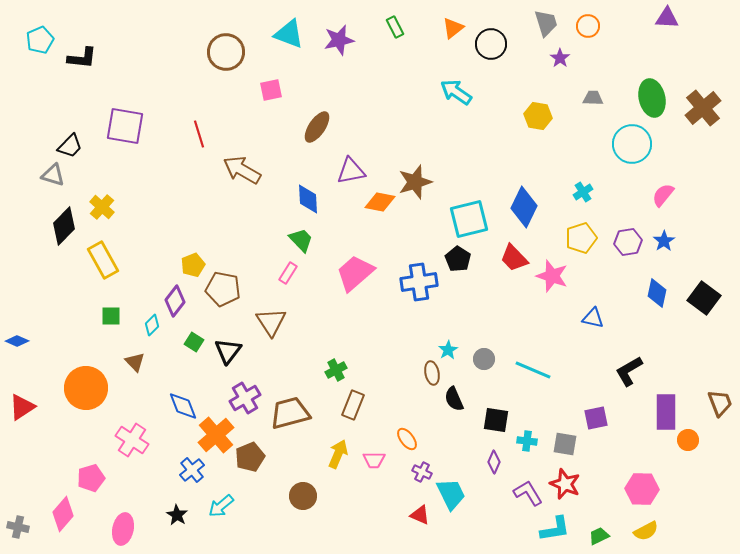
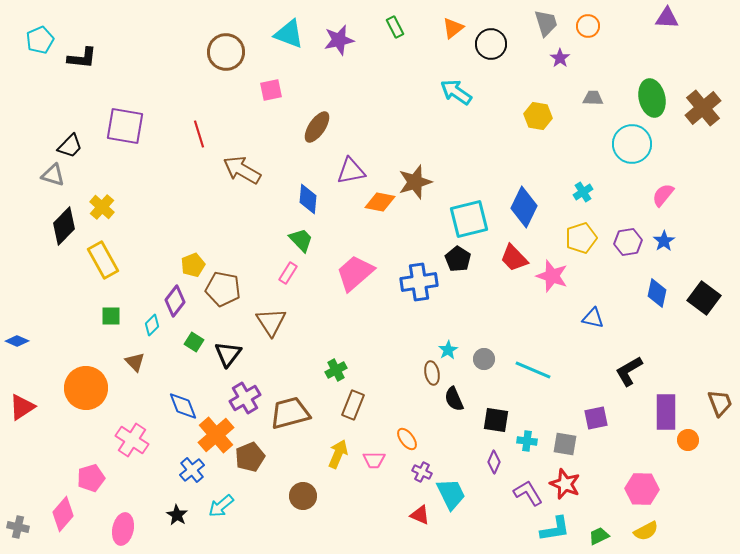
blue diamond at (308, 199): rotated 8 degrees clockwise
black triangle at (228, 351): moved 3 px down
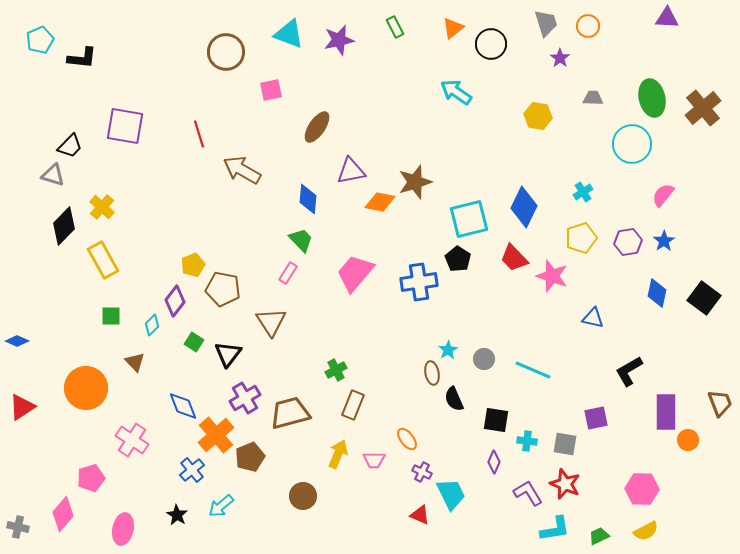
pink trapezoid at (355, 273): rotated 9 degrees counterclockwise
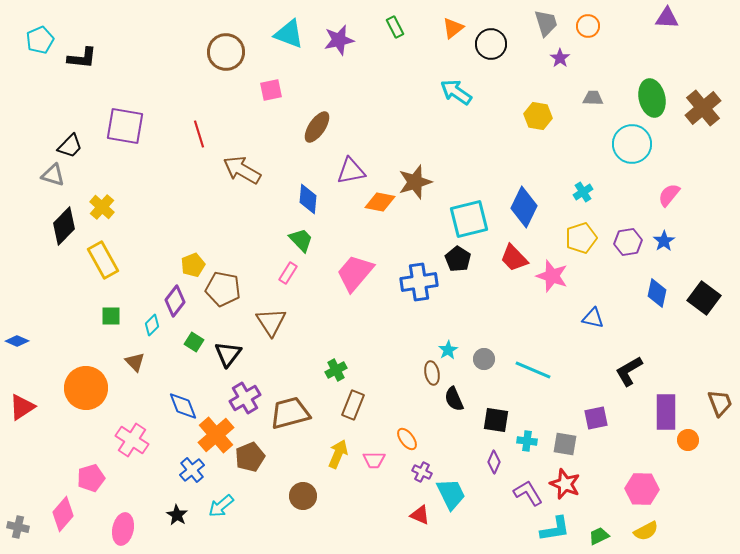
pink semicircle at (663, 195): moved 6 px right
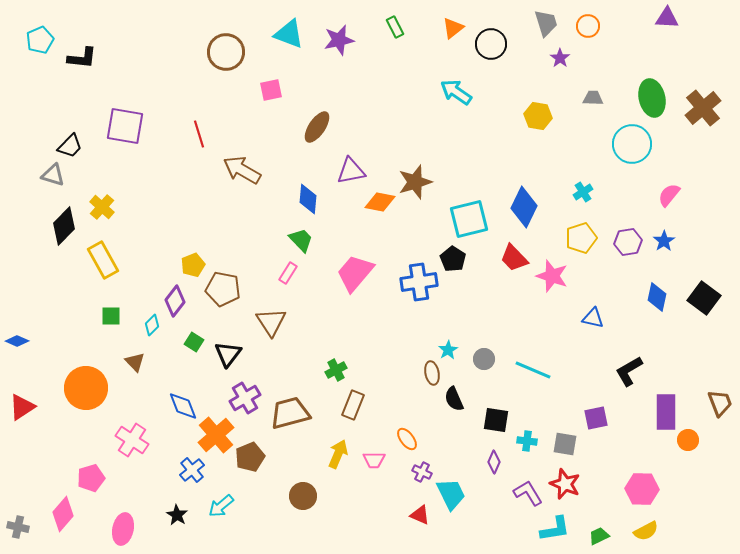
black pentagon at (458, 259): moved 5 px left
blue diamond at (657, 293): moved 4 px down
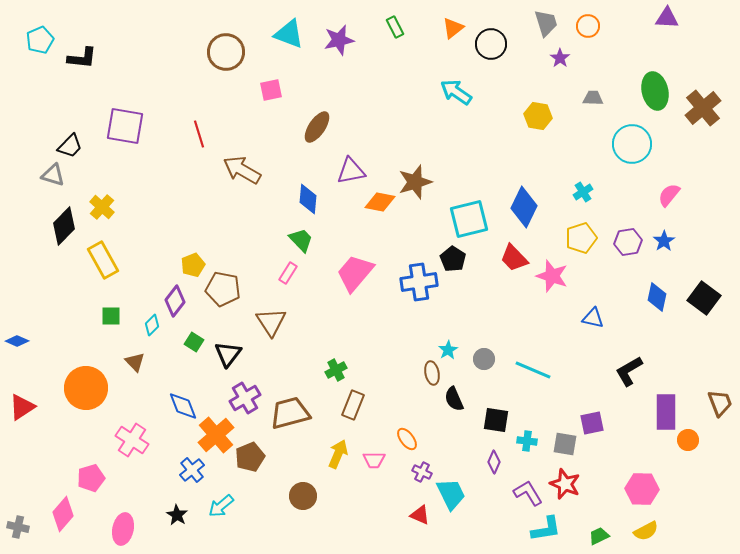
green ellipse at (652, 98): moved 3 px right, 7 px up
purple square at (596, 418): moved 4 px left, 5 px down
cyan L-shape at (555, 529): moved 9 px left
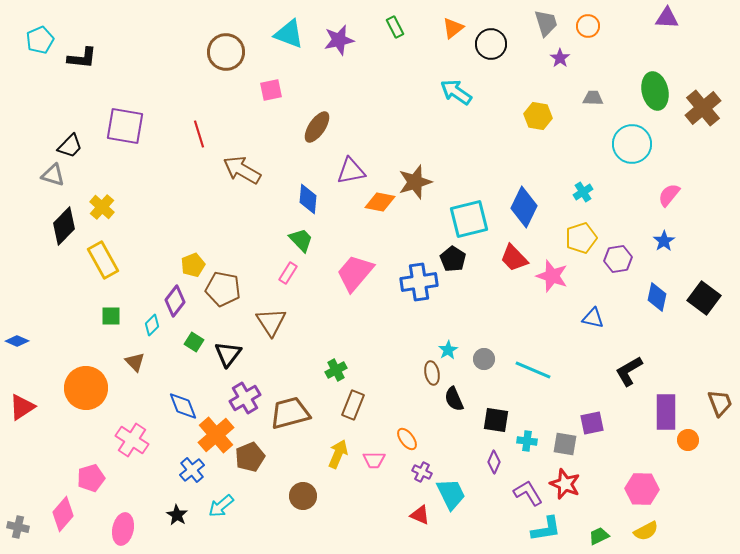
purple hexagon at (628, 242): moved 10 px left, 17 px down
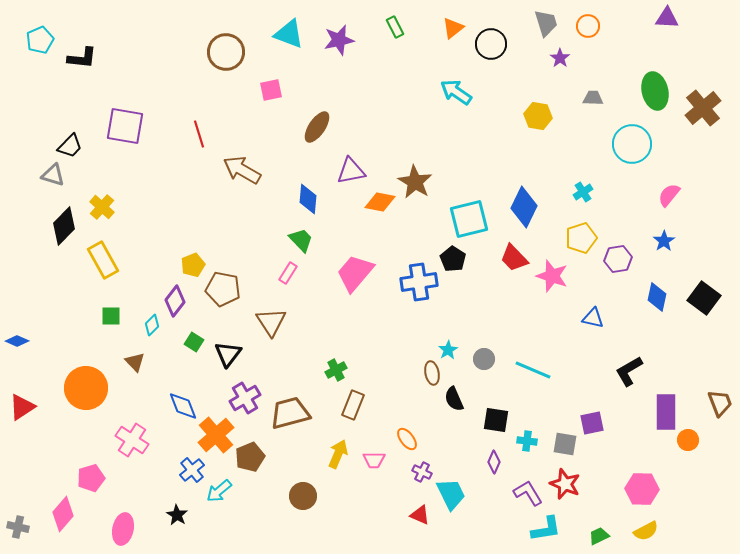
brown star at (415, 182): rotated 24 degrees counterclockwise
cyan arrow at (221, 506): moved 2 px left, 15 px up
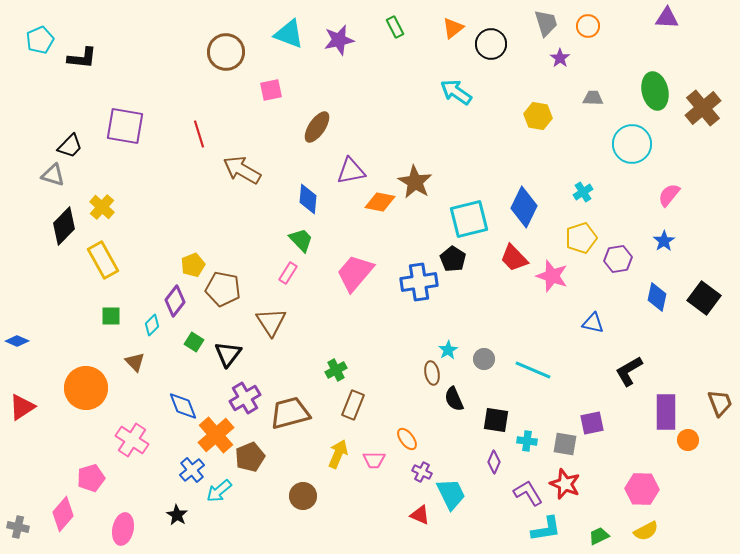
blue triangle at (593, 318): moved 5 px down
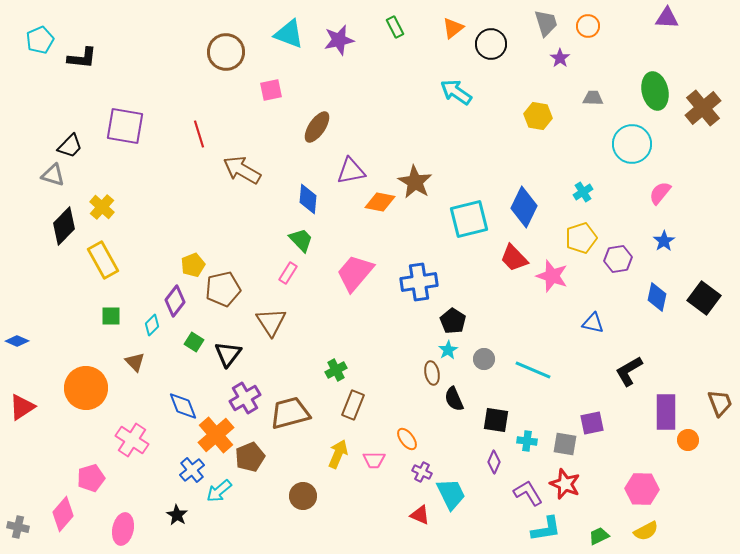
pink semicircle at (669, 195): moved 9 px left, 2 px up
black pentagon at (453, 259): moved 62 px down
brown pentagon at (223, 289): rotated 24 degrees counterclockwise
